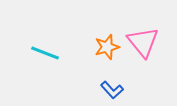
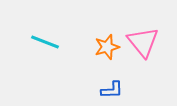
cyan line: moved 11 px up
blue L-shape: rotated 50 degrees counterclockwise
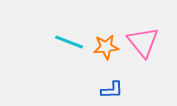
cyan line: moved 24 px right
orange star: moved 1 px left; rotated 10 degrees clockwise
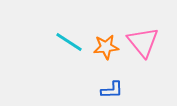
cyan line: rotated 12 degrees clockwise
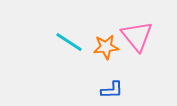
pink triangle: moved 6 px left, 6 px up
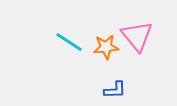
blue L-shape: moved 3 px right
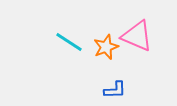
pink triangle: rotated 28 degrees counterclockwise
orange star: rotated 15 degrees counterclockwise
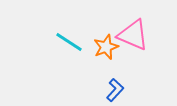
pink triangle: moved 4 px left, 1 px up
blue L-shape: rotated 45 degrees counterclockwise
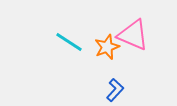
orange star: moved 1 px right
